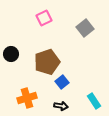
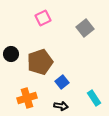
pink square: moved 1 px left
brown pentagon: moved 7 px left
cyan rectangle: moved 3 px up
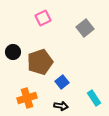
black circle: moved 2 px right, 2 px up
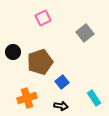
gray square: moved 5 px down
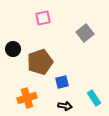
pink square: rotated 14 degrees clockwise
black circle: moved 3 px up
blue square: rotated 24 degrees clockwise
black arrow: moved 4 px right
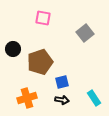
pink square: rotated 21 degrees clockwise
black arrow: moved 3 px left, 6 px up
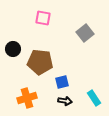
brown pentagon: rotated 25 degrees clockwise
black arrow: moved 3 px right, 1 px down
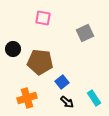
gray square: rotated 12 degrees clockwise
blue square: rotated 24 degrees counterclockwise
black arrow: moved 2 px right, 1 px down; rotated 32 degrees clockwise
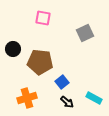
cyan rectangle: rotated 28 degrees counterclockwise
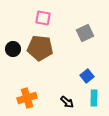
brown pentagon: moved 14 px up
blue square: moved 25 px right, 6 px up
cyan rectangle: rotated 63 degrees clockwise
